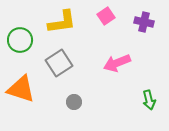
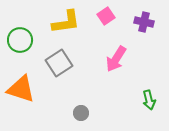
yellow L-shape: moved 4 px right
pink arrow: moved 1 px left, 4 px up; rotated 36 degrees counterclockwise
gray circle: moved 7 px right, 11 px down
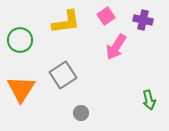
purple cross: moved 1 px left, 2 px up
pink arrow: moved 12 px up
gray square: moved 4 px right, 12 px down
orange triangle: rotated 44 degrees clockwise
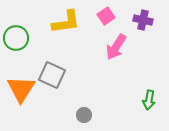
green circle: moved 4 px left, 2 px up
gray square: moved 11 px left; rotated 32 degrees counterclockwise
green arrow: rotated 24 degrees clockwise
gray circle: moved 3 px right, 2 px down
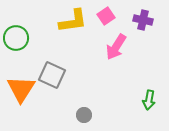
yellow L-shape: moved 7 px right, 1 px up
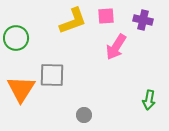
pink square: rotated 30 degrees clockwise
yellow L-shape: rotated 12 degrees counterclockwise
gray square: rotated 24 degrees counterclockwise
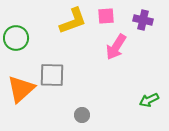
orange triangle: rotated 16 degrees clockwise
green arrow: rotated 54 degrees clockwise
gray circle: moved 2 px left
